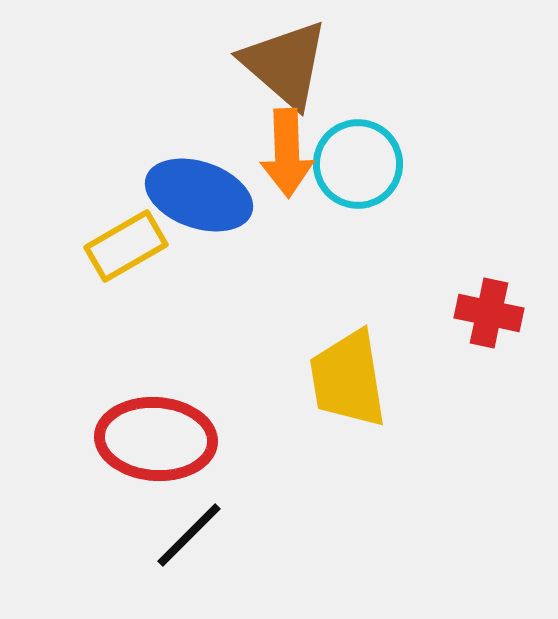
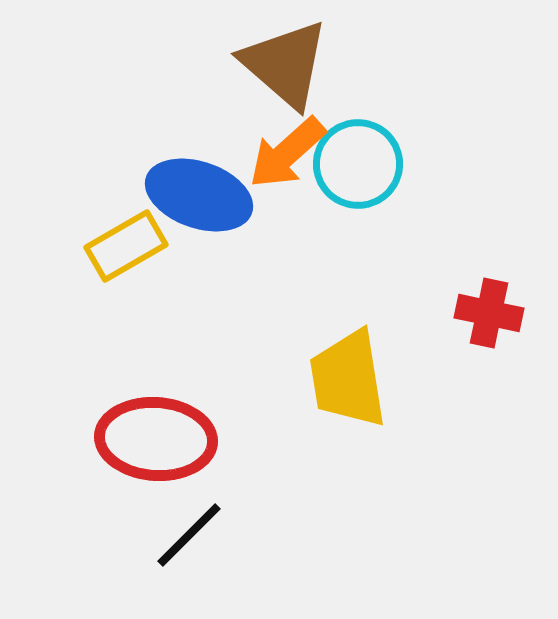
orange arrow: rotated 50 degrees clockwise
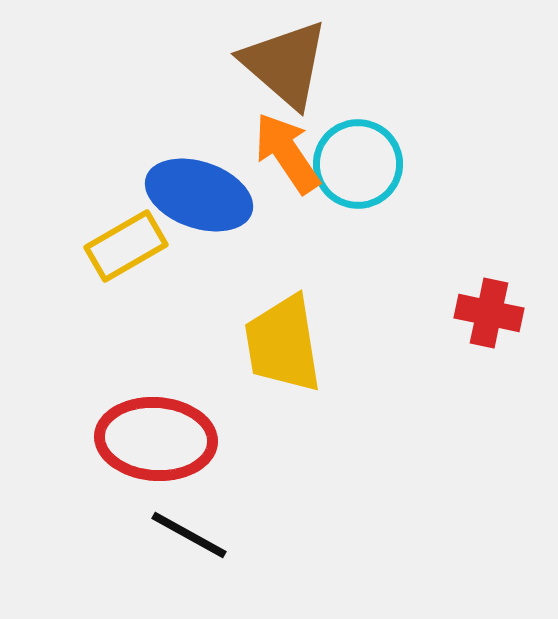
orange arrow: rotated 98 degrees clockwise
yellow trapezoid: moved 65 px left, 35 px up
black line: rotated 74 degrees clockwise
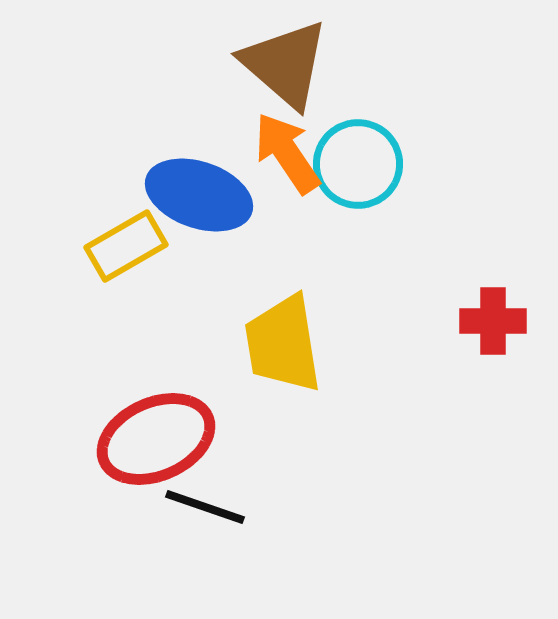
red cross: moved 4 px right, 8 px down; rotated 12 degrees counterclockwise
red ellipse: rotated 28 degrees counterclockwise
black line: moved 16 px right, 28 px up; rotated 10 degrees counterclockwise
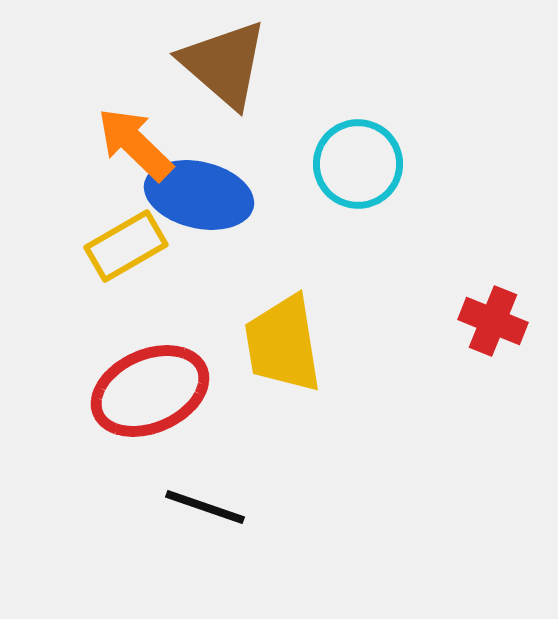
brown triangle: moved 61 px left
orange arrow: moved 152 px left, 9 px up; rotated 12 degrees counterclockwise
blue ellipse: rotated 6 degrees counterclockwise
red cross: rotated 22 degrees clockwise
red ellipse: moved 6 px left, 48 px up
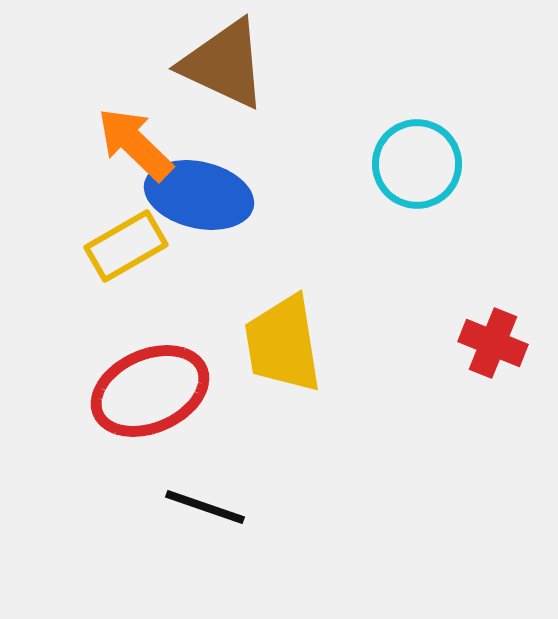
brown triangle: rotated 16 degrees counterclockwise
cyan circle: moved 59 px right
red cross: moved 22 px down
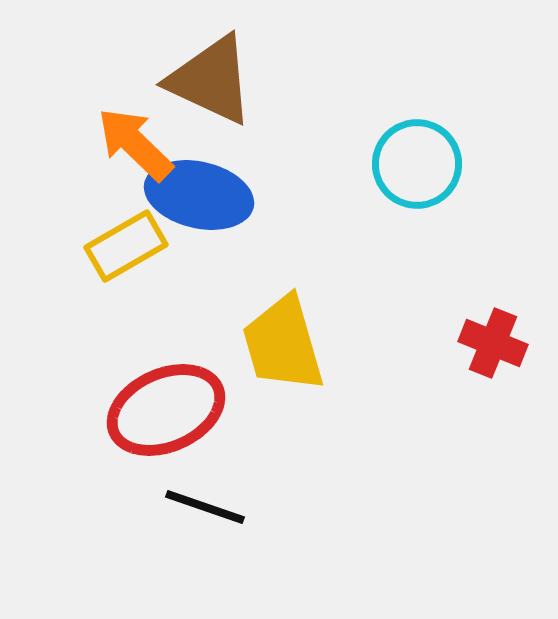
brown triangle: moved 13 px left, 16 px down
yellow trapezoid: rotated 7 degrees counterclockwise
red ellipse: moved 16 px right, 19 px down
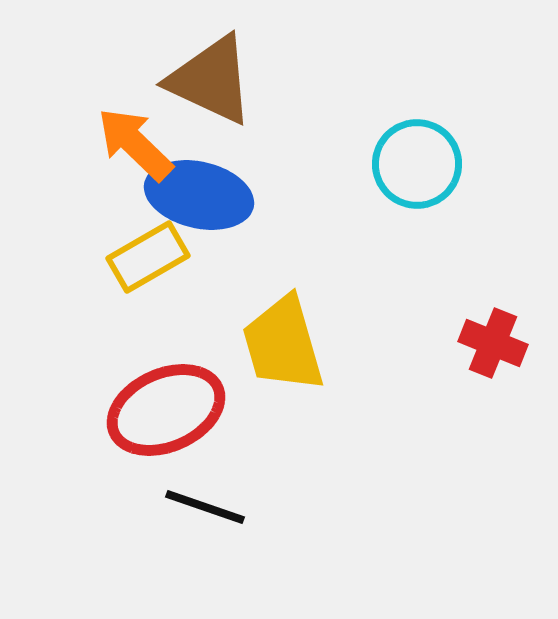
yellow rectangle: moved 22 px right, 11 px down
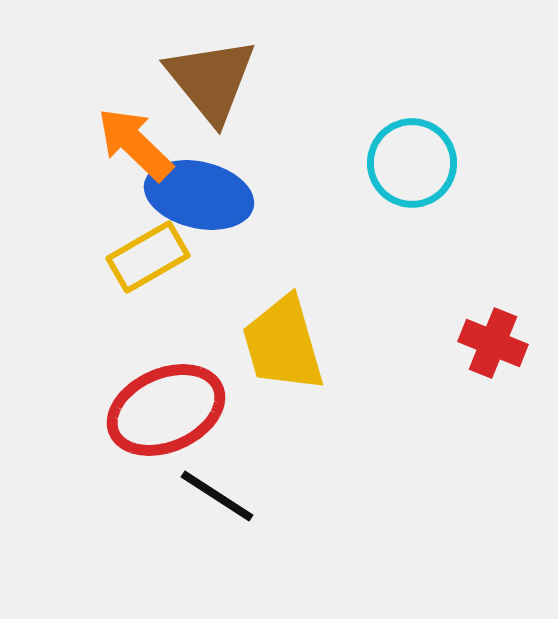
brown triangle: rotated 26 degrees clockwise
cyan circle: moved 5 px left, 1 px up
black line: moved 12 px right, 11 px up; rotated 14 degrees clockwise
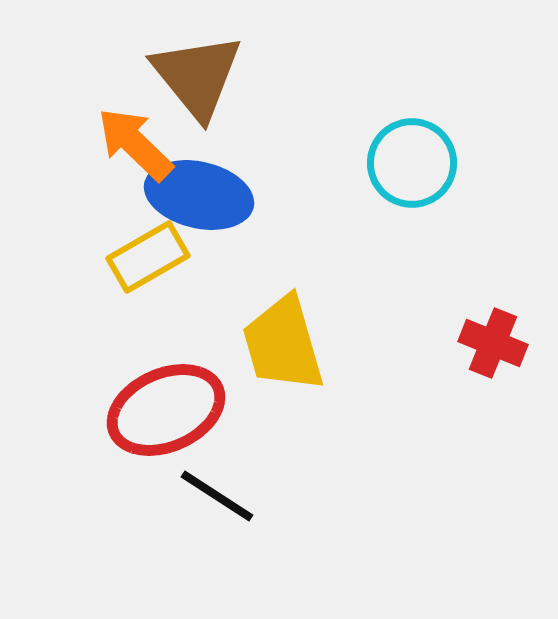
brown triangle: moved 14 px left, 4 px up
